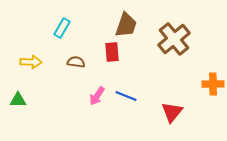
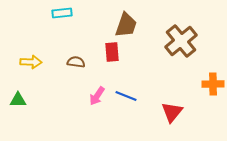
cyan rectangle: moved 15 px up; rotated 54 degrees clockwise
brown cross: moved 7 px right, 2 px down
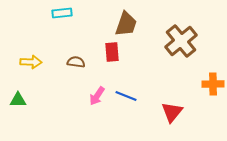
brown trapezoid: moved 1 px up
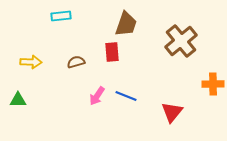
cyan rectangle: moved 1 px left, 3 px down
brown semicircle: rotated 24 degrees counterclockwise
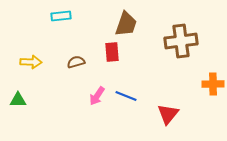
brown cross: rotated 32 degrees clockwise
red triangle: moved 4 px left, 2 px down
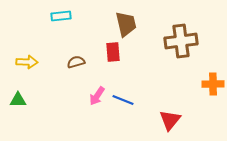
brown trapezoid: rotated 32 degrees counterclockwise
red rectangle: moved 1 px right
yellow arrow: moved 4 px left
blue line: moved 3 px left, 4 px down
red triangle: moved 2 px right, 6 px down
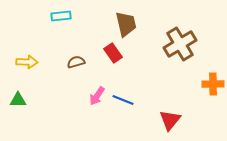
brown cross: moved 1 px left, 3 px down; rotated 24 degrees counterclockwise
red rectangle: moved 1 px down; rotated 30 degrees counterclockwise
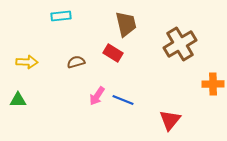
red rectangle: rotated 24 degrees counterclockwise
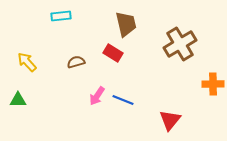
yellow arrow: rotated 135 degrees counterclockwise
